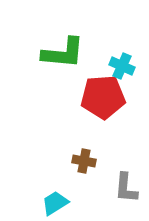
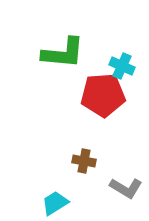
red pentagon: moved 2 px up
gray L-shape: rotated 64 degrees counterclockwise
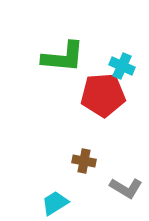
green L-shape: moved 4 px down
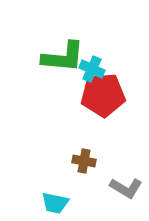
cyan cross: moved 30 px left, 3 px down
cyan trapezoid: rotated 136 degrees counterclockwise
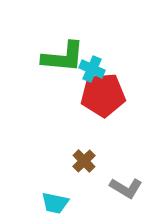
brown cross: rotated 35 degrees clockwise
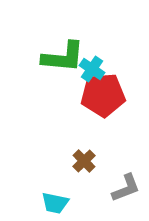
cyan cross: rotated 10 degrees clockwise
gray L-shape: rotated 52 degrees counterclockwise
